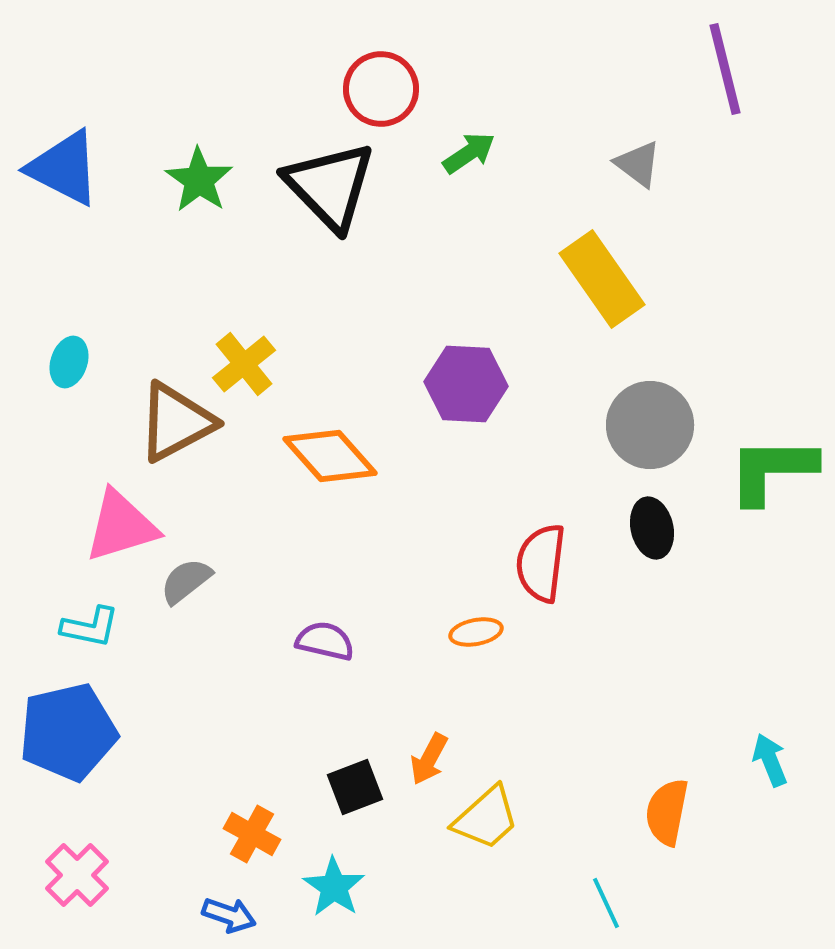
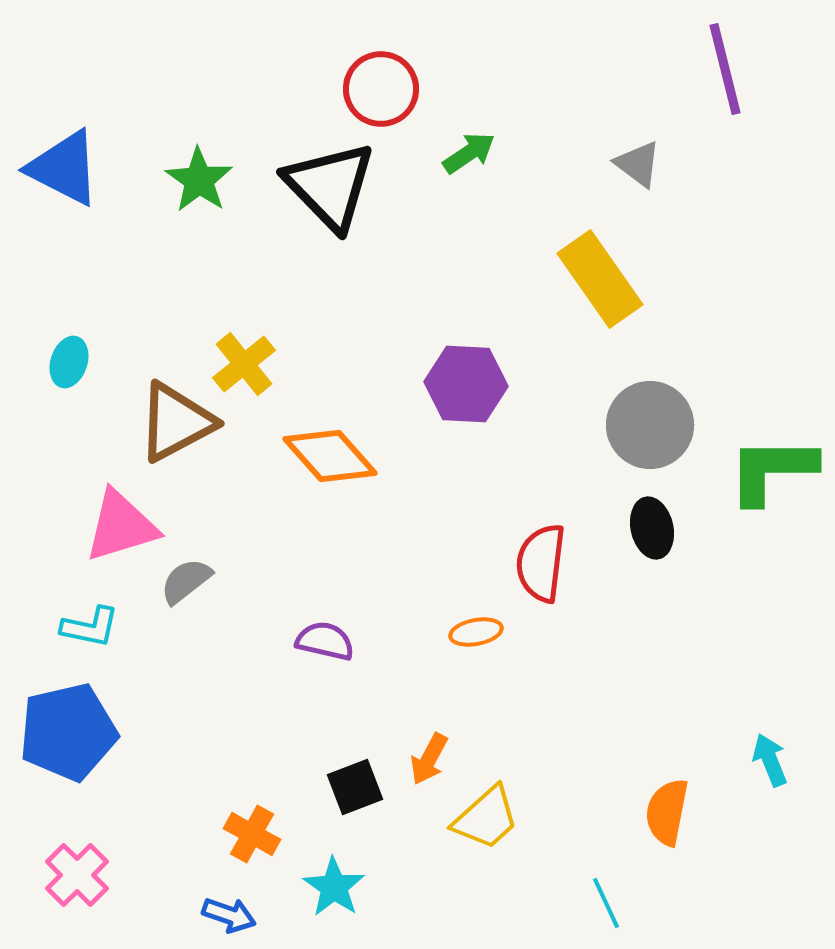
yellow rectangle: moved 2 px left
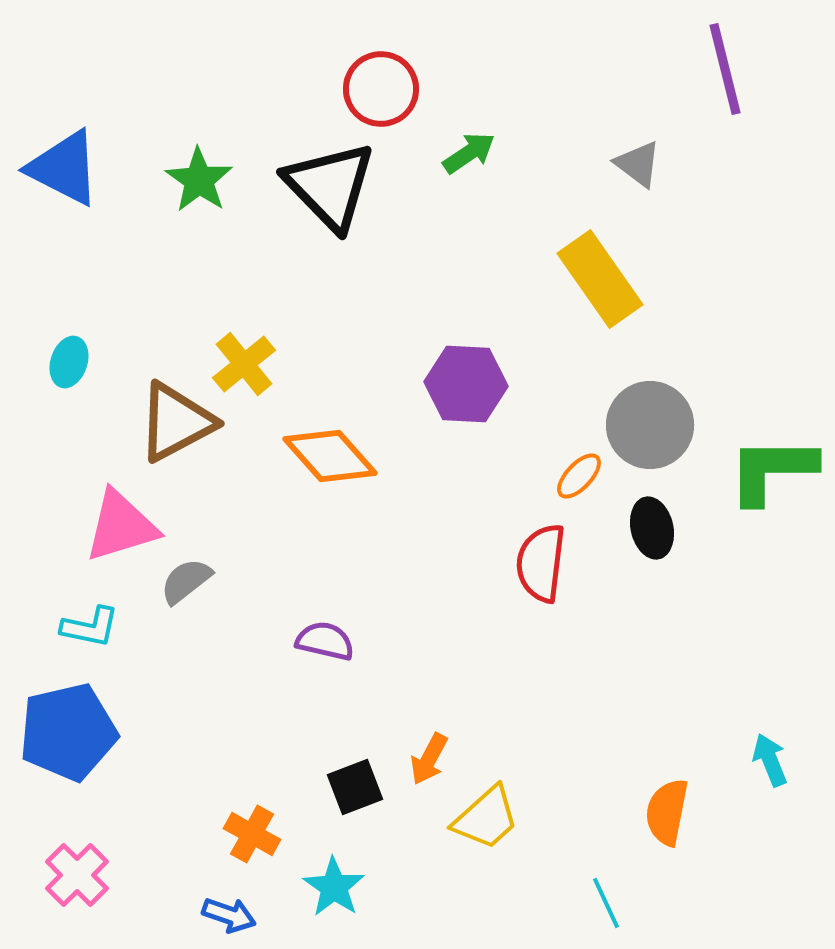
orange ellipse: moved 103 px right, 156 px up; rotated 36 degrees counterclockwise
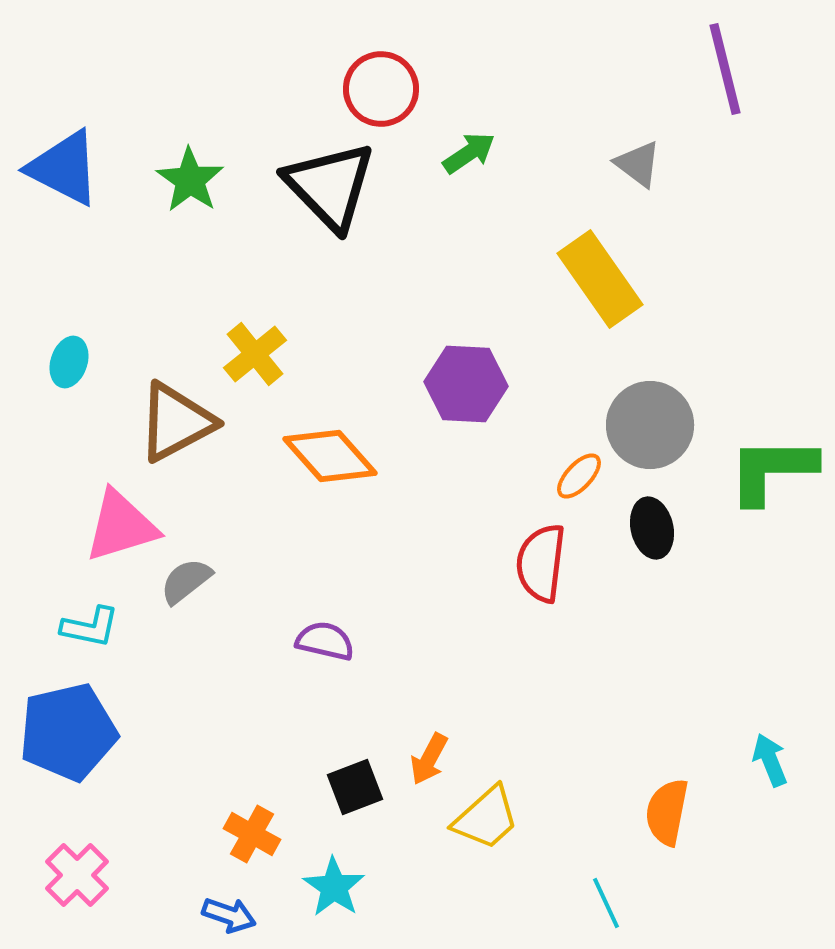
green star: moved 9 px left
yellow cross: moved 11 px right, 10 px up
